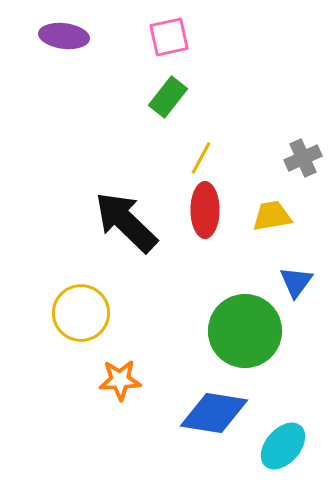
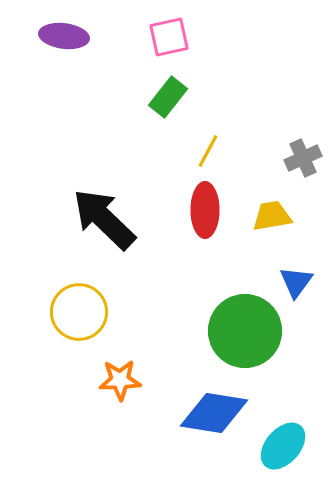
yellow line: moved 7 px right, 7 px up
black arrow: moved 22 px left, 3 px up
yellow circle: moved 2 px left, 1 px up
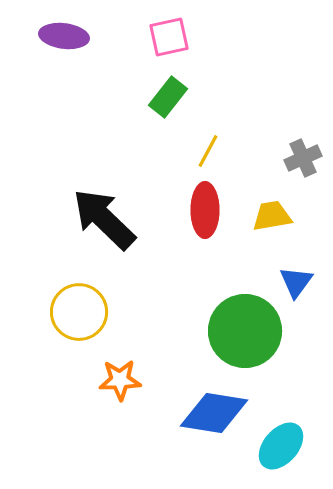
cyan ellipse: moved 2 px left
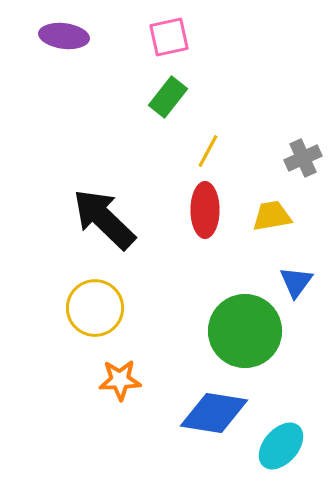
yellow circle: moved 16 px right, 4 px up
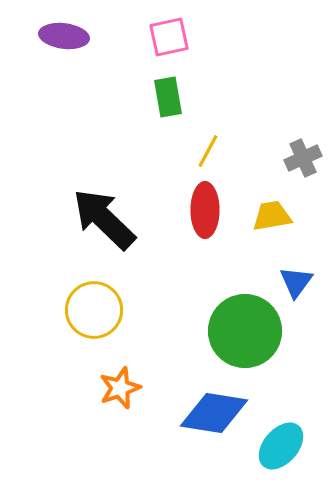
green rectangle: rotated 48 degrees counterclockwise
yellow circle: moved 1 px left, 2 px down
orange star: moved 8 px down; rotated 18 degrees counterclockwise
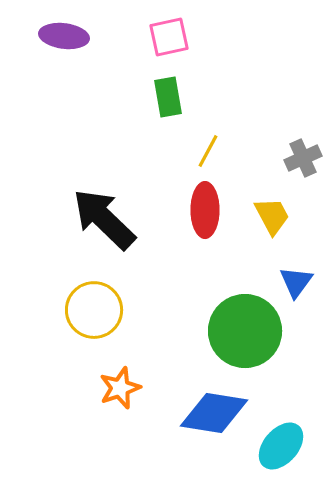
yellow trapezoid: rotated 72 degrees clockwise
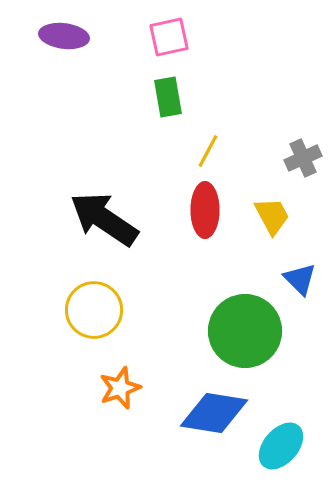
black arrow: rotated 10 degrees counterclockwise
blue triangle: moved 4 px right, 3 px up; rotated 21 degrees counterclockwise
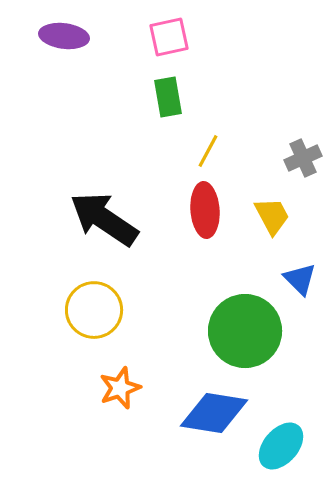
red ellipse: rotated 4 degrees counterclockwise
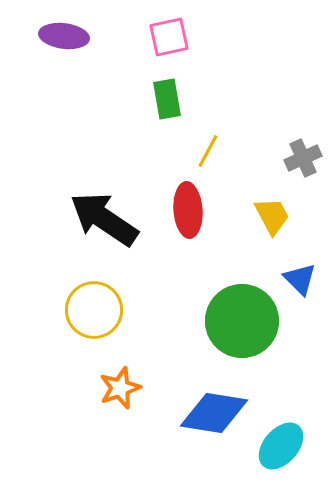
green rectangle: moved 1 px left, 2 px down
red ellipse: moved 17 px left
green circle: moved 3 px left, 10 px up
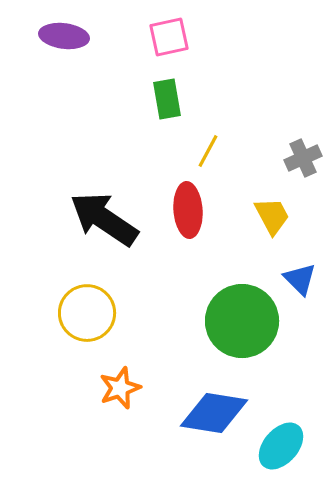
yellow circle: moved 7 px left, 3 px down
